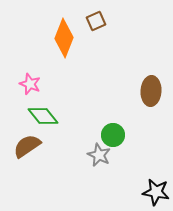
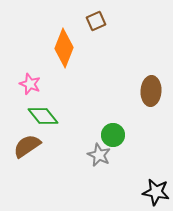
orange diamond: moved 10 px down
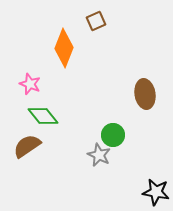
brown ellipse: moved 6 px left, 3 px down; rotated 12 degrees counterclockwise
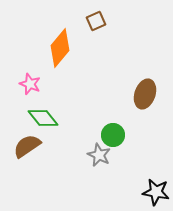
orange diamond: moved 4 px left; rotated 18 degrees clockwise
brown ellipse: rotated 28 degrees clockwise
green diamond: moved 2 px down
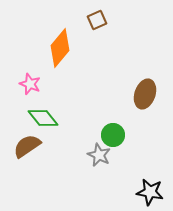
brown square: moved 1 px right, 1 px up
black star: moved 6 px left
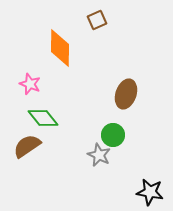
orange diamond: rotated 39 degrees counterclockwise
brown ellipse: moved 19 px left
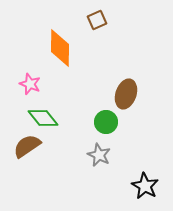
green circle: moved 7 px left, 13 px up
black star: moved 5 px left, 6 px up; rotated 20 degrees clockwise
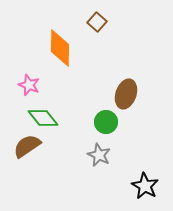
brown square: moved 2 px down; rotated 24 degrees counterclockwise
pink star: moved 1 px left, 1 px down
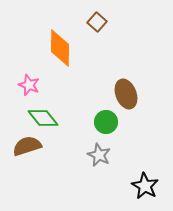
brown ellipse: rotated 40 degrees counterclockwise
brown semicircle: rotated 16 degrees clockwise
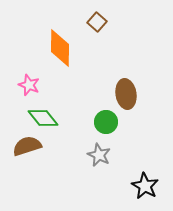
brown ellipse: rotated 12 degrees clockwise
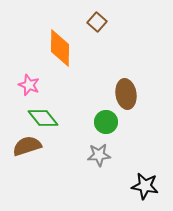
gray star: rotated 30 degrees counterclockwise
black star: rotated 20 degrees counterclockwise
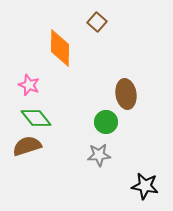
green diamond: moved 7 px left
